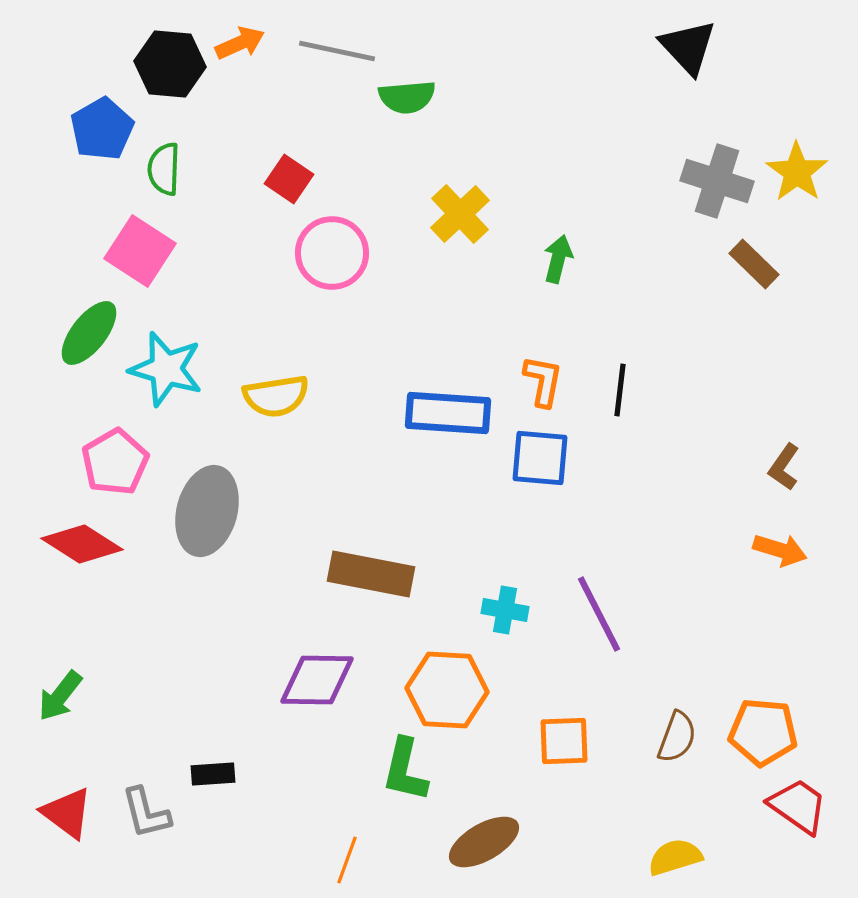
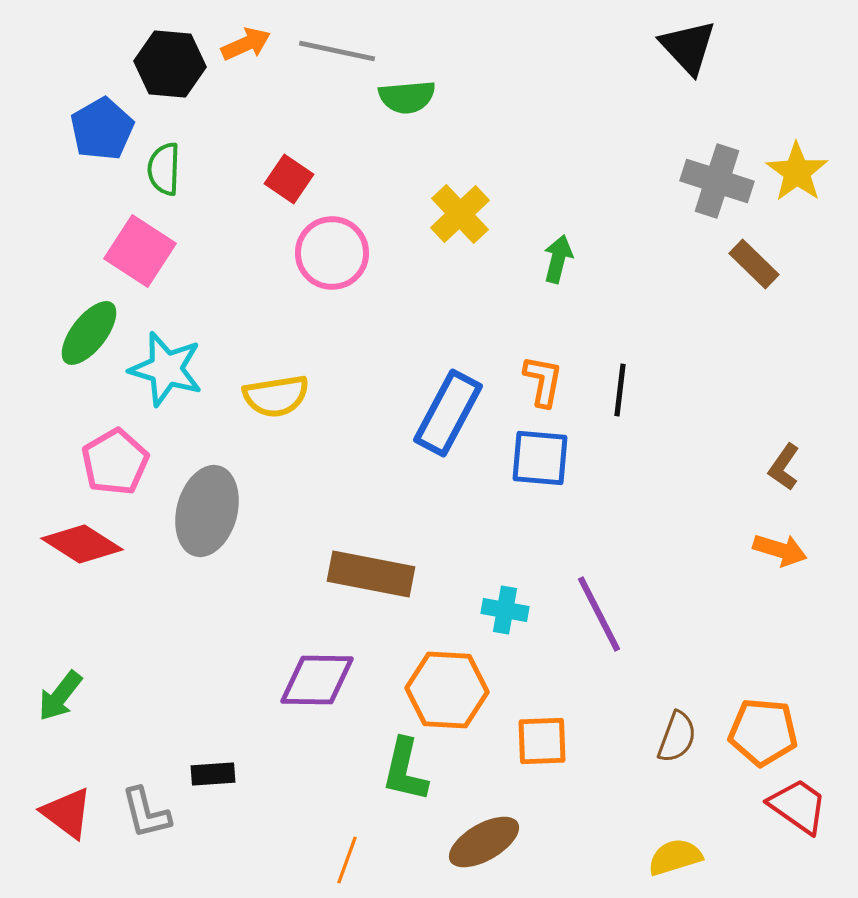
orange arrow at (240, 43): moved 6 px right, 1 px down
blue rectangle at (448, 413): rotated 66 degrees counterclockwise
orange square at (564, 741): moved 22 px left
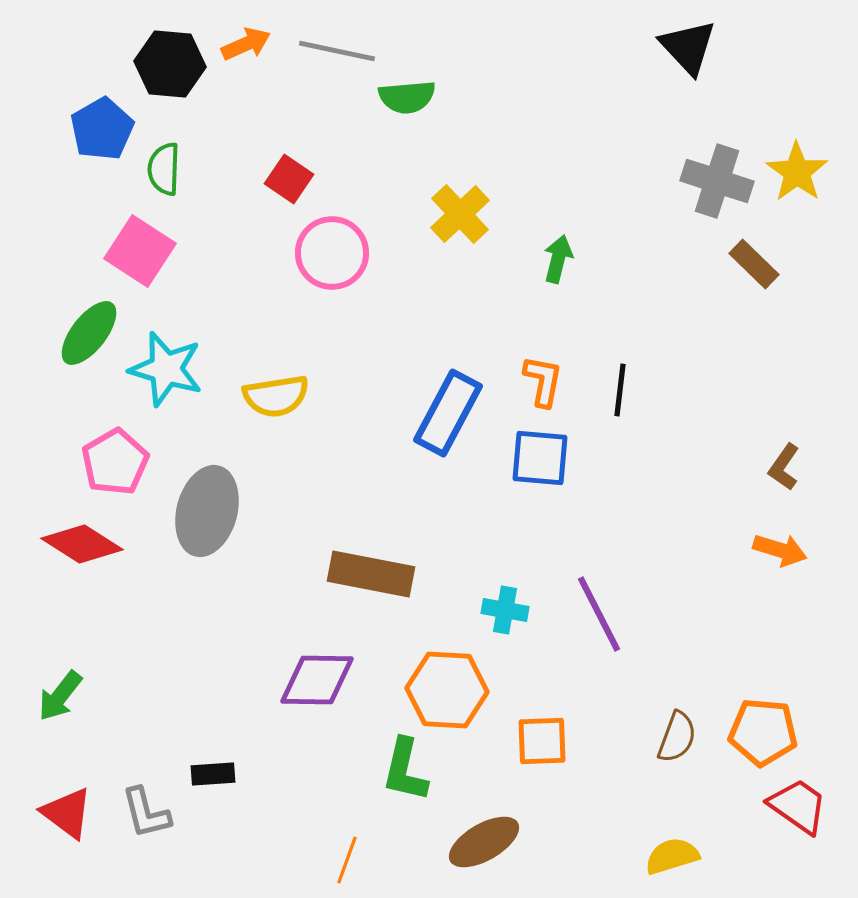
yellow semicircle at (675, 857): moved 3 px left, 1 px up
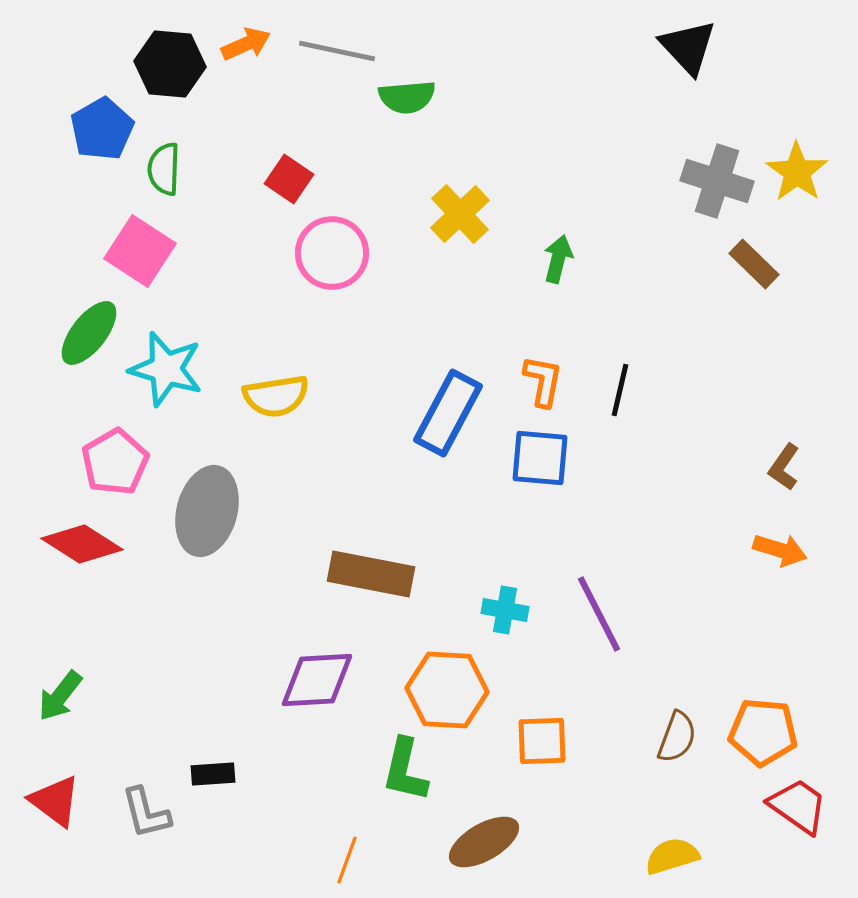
black line at (620, 390): rotated 6 degrees clockwise
purple diamond at (317, 680): rotated 4 degrees counterclockwise
red triangle at (67, 813): moved 12 px left, 12 px up
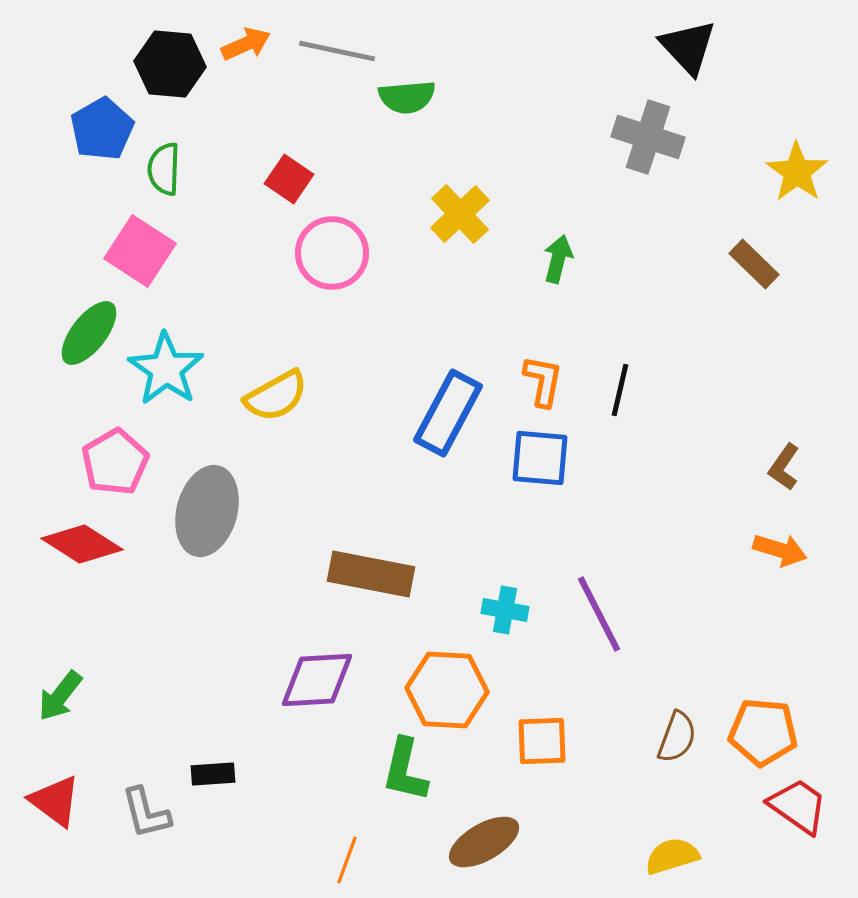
gray cross at (717, 181): moved 69 px left, 44 px up
cyan star at (166, 369): rotated 18 degrees clockwise
yellow semicircle at (276, 396): rotated 20 degrees counterclockwise
